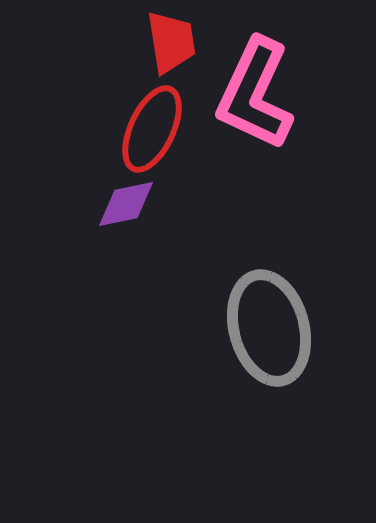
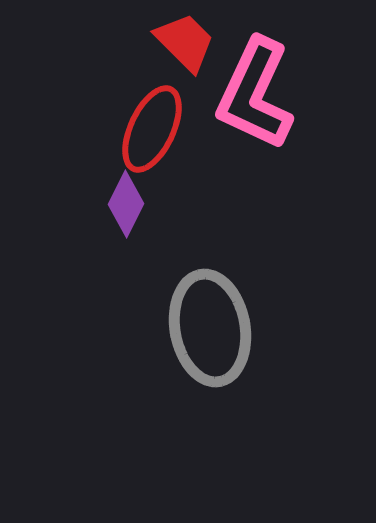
red trapezoid: moved 14 px right; rotated 36 degrees counterclockwise
purple diamond: rotated 52 degrees counterclockwise
gray ellipse: moved 59 px left; rotated 5 degrees clockwise
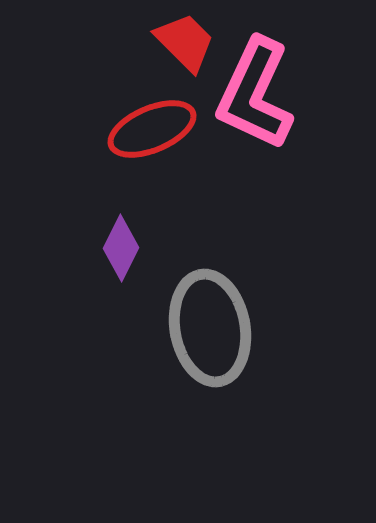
red ellipse: rotated 42 degrees clockwise
purple diamond: moved 5 px left, 44 px down
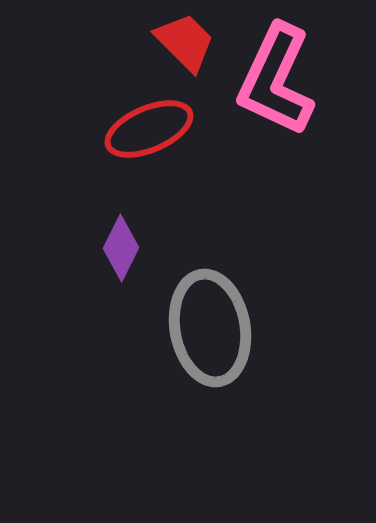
pink L-shape: moved 21 px right, 14 px up
red ellipse: moved 3 px left
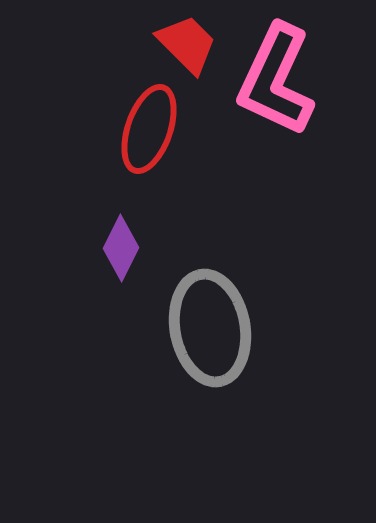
red trapezoid: moved 2 px right, 2 px down
red ellipse: rotated 48 degrees counterclockwise
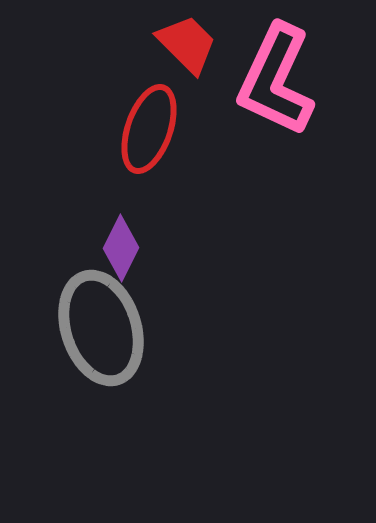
gray ellipse: moved 109 px left; rotated 8 degrees counterclockwise
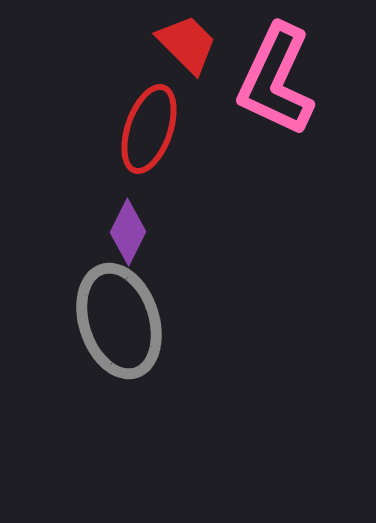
purple diamond: moved 7 px right, 16 px up
gray ellipse: moved 18 px right, 7 px up
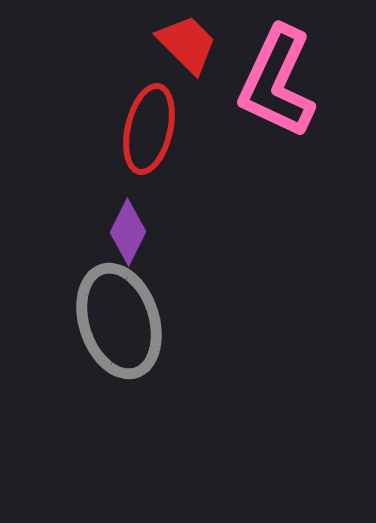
pink L-shape: moved 1 px right, 2 px down
red ellipse: rotated 6 degrees counterclockwise
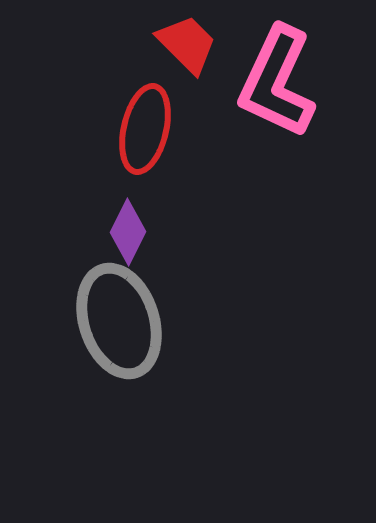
red ellipse: moved 4 px left
